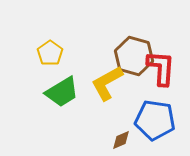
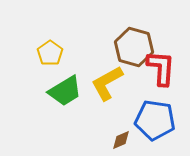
brown hexagon: moved 9 px up
green trapezoid: moved 3 px right, 1 px up
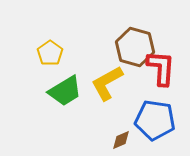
brown hexagon: moved 1 px right
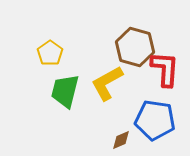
red L-shape: moved 4 px right, 1 px down
green trapezoid: rotated 135 degrees clockwise
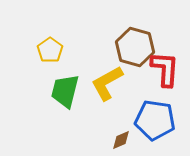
yellow pentagon: moved 3 px up
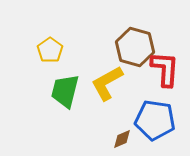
brown diamond: moved 1 px right, 1 px up
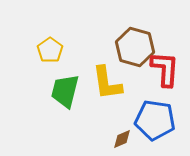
yellow L-shape: rotated 69 degrees counterclockwise
